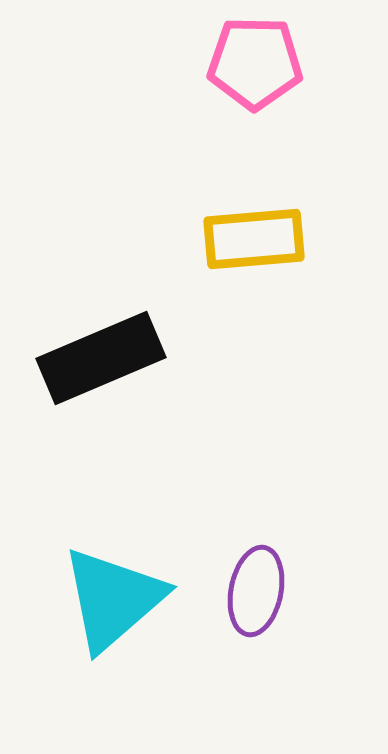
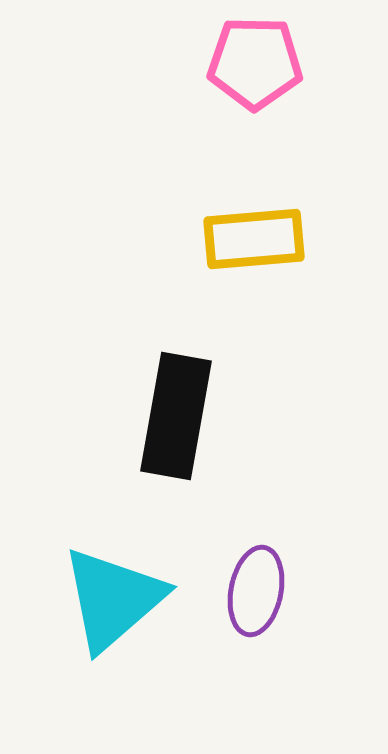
black rectangle: moved 75 px right, 58 px down; rotated 57 degrees counterclockwise
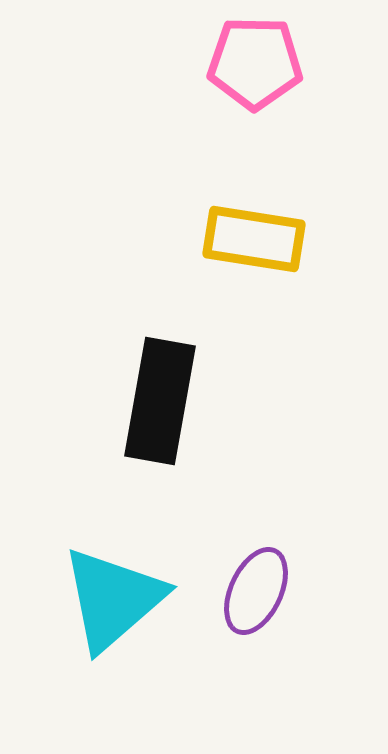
yellow rectangle: rotated 14 degrees clockwise
black rectangle: moved 16 px left, 15 px up
purple ellipse: rotated 14 degrees clockwise
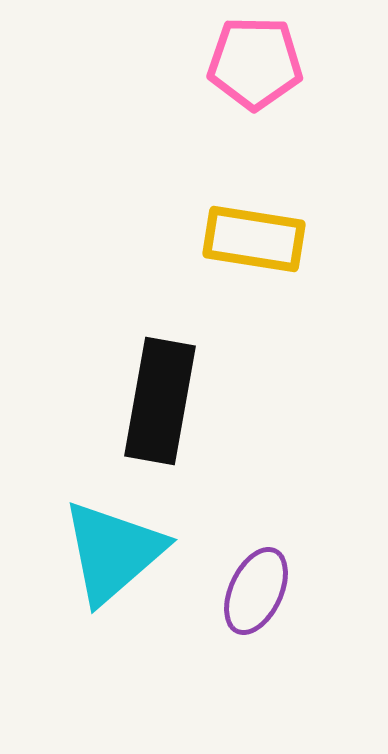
cyan triangle: moved 47 px up
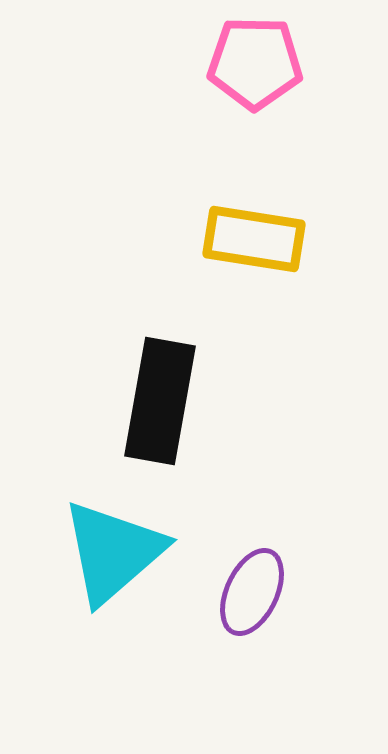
purple ellipse: moved 4 px left, 1 px down
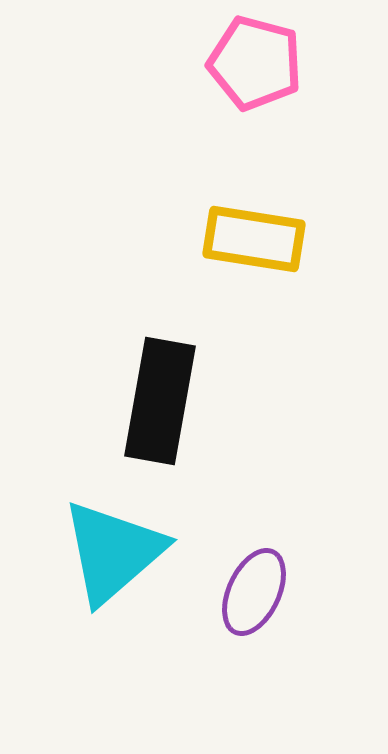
pink pentagon: rotated 14 degrees clockwise
purple ellipse: moved 2 px right
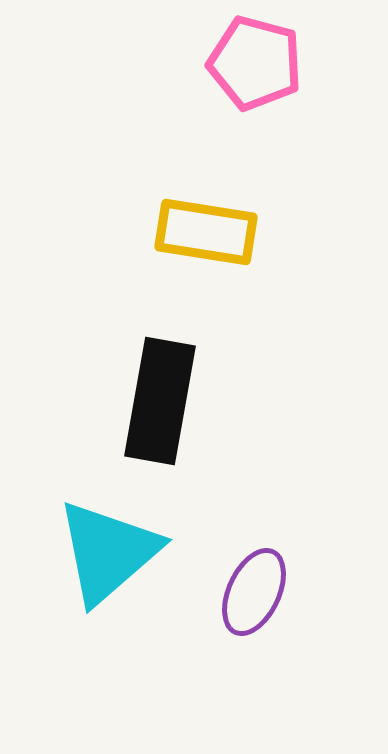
yellow rectangle: moved 48 px left, 7 px up
cyan triangle: moved 5 px left
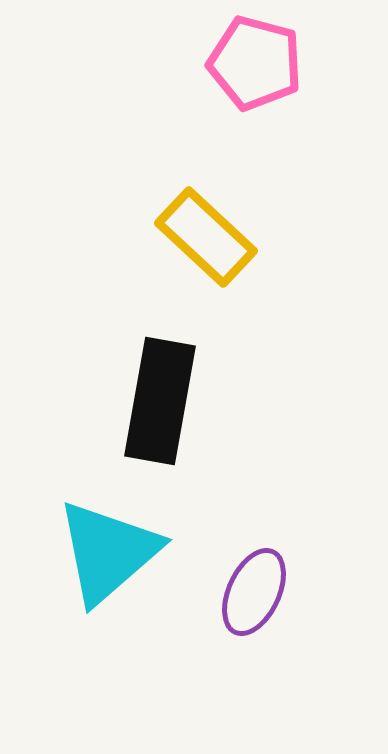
yellow rectangle: moved 5 px down; rotated 34 degrees clockwise
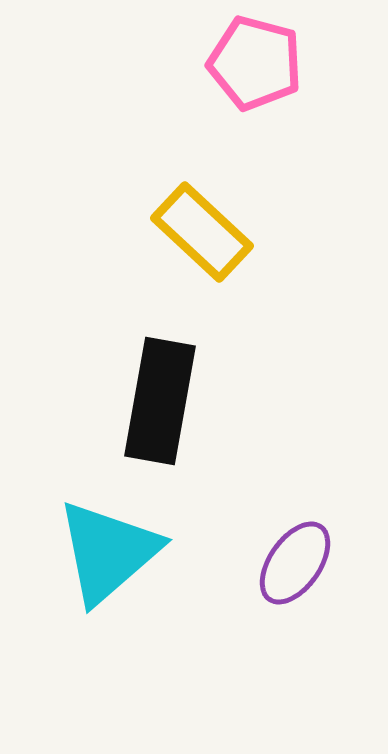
yellow rectangle: moved 4 px left, 5 px up
purple ellipse: moved 41 px right, 29 px up; rotated 10 degrees clockwise
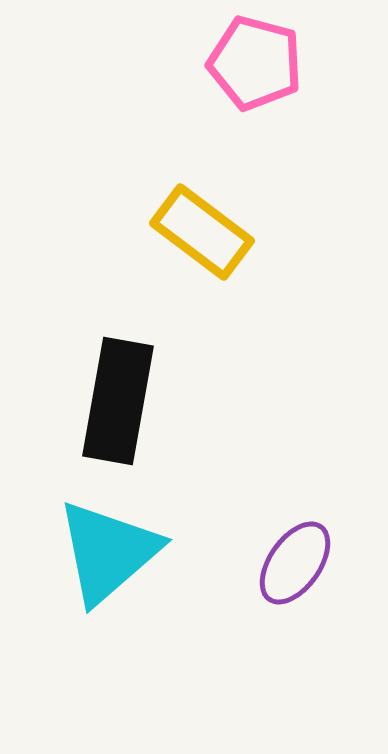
yellow rectangle: rotated 6 degrees counterclockwise
black rectangle: moved 42 px left
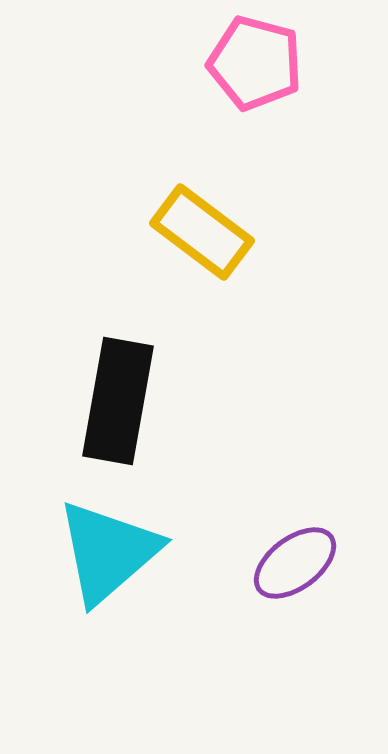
purple ellipse: rotated 18 degrees clockwise
